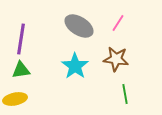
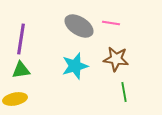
pink line: moved 7 px left; rotated 66 degrees clockwise
cyan star: rotated 20 degrees clockwise
green line: moved 1 px left, 2 px up
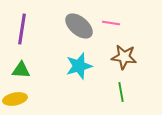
gray ellipse: rotated 8 degrees clockwise
purple line: moved 1 px right, 10 px up
brown star: moved 8 px right, 2 px up
cyan star: moved 4 px right
green triangle: rotated 12 degrees clockwise
green line: moved 3 px left
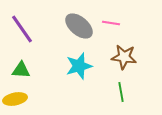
purple line: rotated 44 degrees counterclockwise
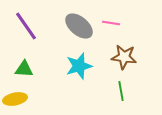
purple line: moved 4 px right, 3 px up
green triangle: moved 3 px right, 1 px up
green line: moved 1 px up
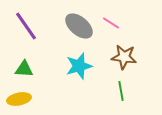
pink line: rotated 24 degrees clockwise
yellow ellipse: moved 4 px right
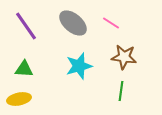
gray ellipse: moved 6 px left, 3 px up
green line: rotated 18 degrees clockwise
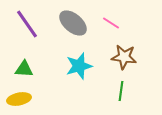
purple line: moved 1 px right, 2 px up
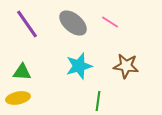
pink line: moved 1 px left, 1 px up
brown star: moved 2 px right, 9 px down
green triangle: moved 2 px left, 3 px down
green line: moved 23 px left, 10 px down
yellow ellipse: moved 1 px left, 1 px up
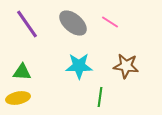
cyan star: rotated 16 degrees clockwise
green line: moved 2 px right, 4 px up
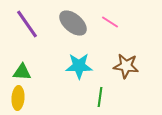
yellow ellipse: rotated 75 degrees counterclockwise
